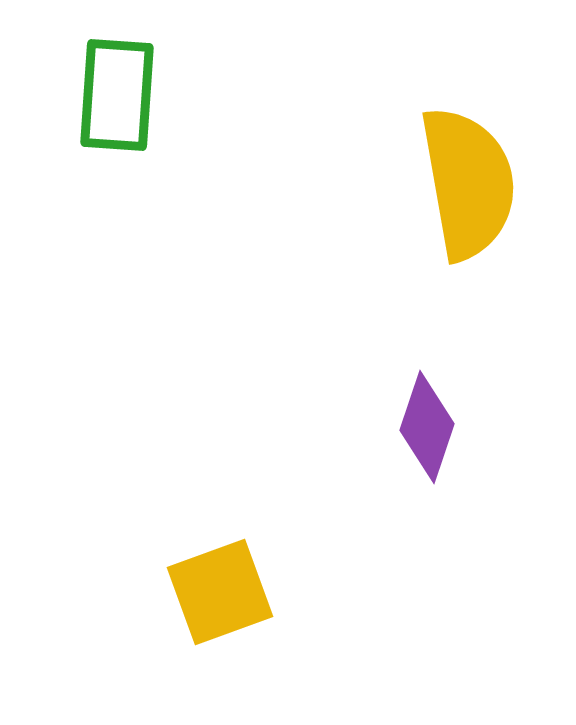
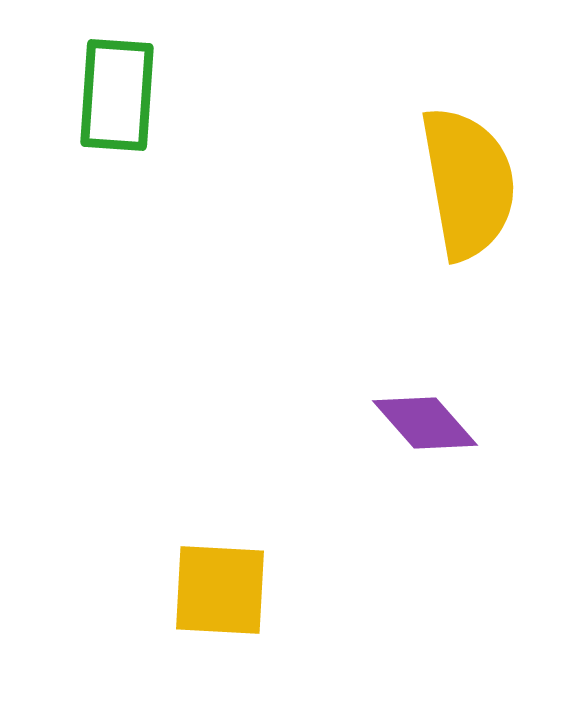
purple diamond: moved 2 px left, 4 px up; rotated 60 degrees counterclockwise
yellow square: moved 2 px up; rotated 23 degrees clockwise
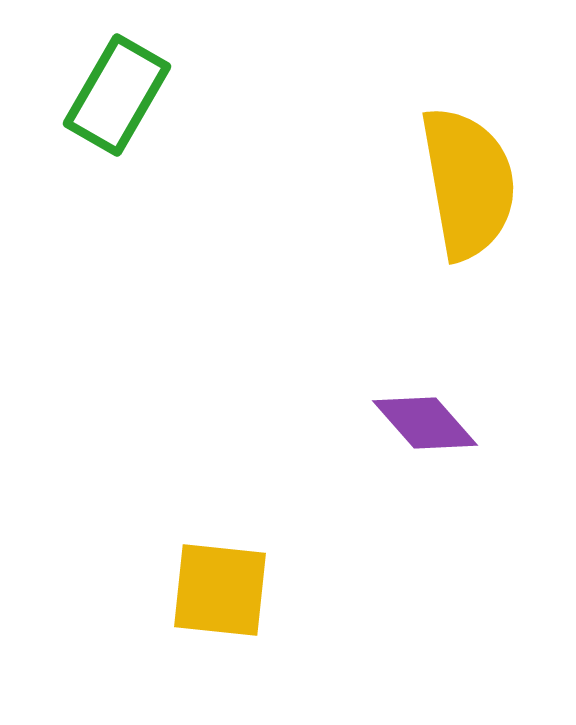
green rectangle: rotated 26 degrees clockwise
yellow square: rotated 3 degrees clockwise
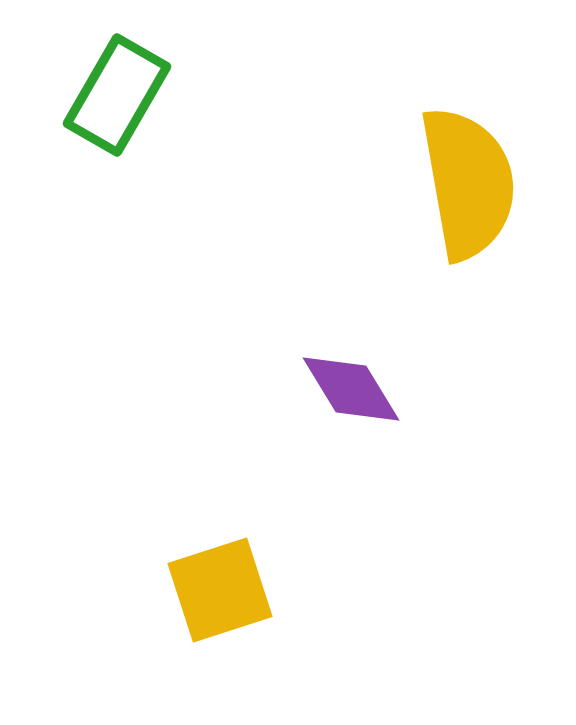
purple diamond: moved 74 px left, 34 px up; rotated 10 degrees clockwise
yellow square: rotated 24 degrees counterclockwise
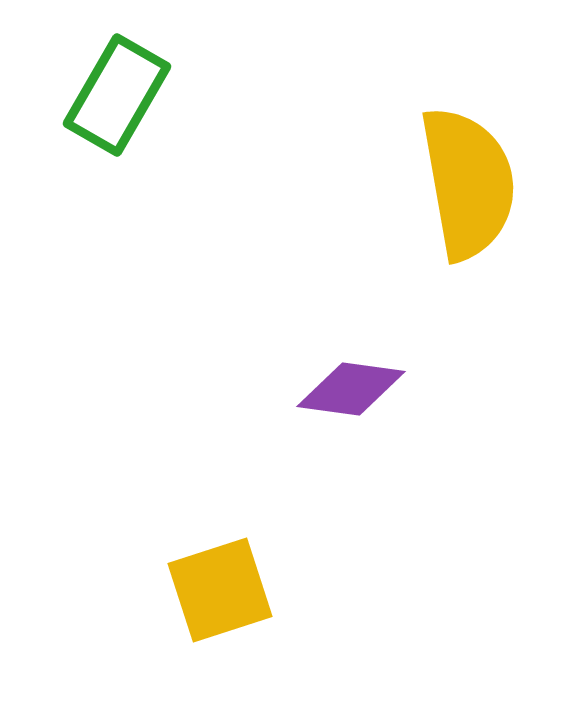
purple diamond: rotated 51 degrees counterclockwise
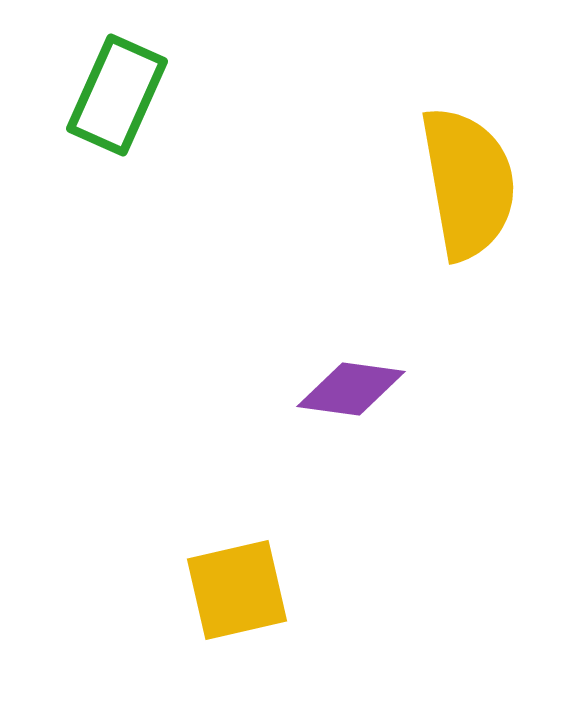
green rectangle: rotated 6 degrees counterclockwise
yellow square: moved 17 px right; rotated 5 degrees clockwise
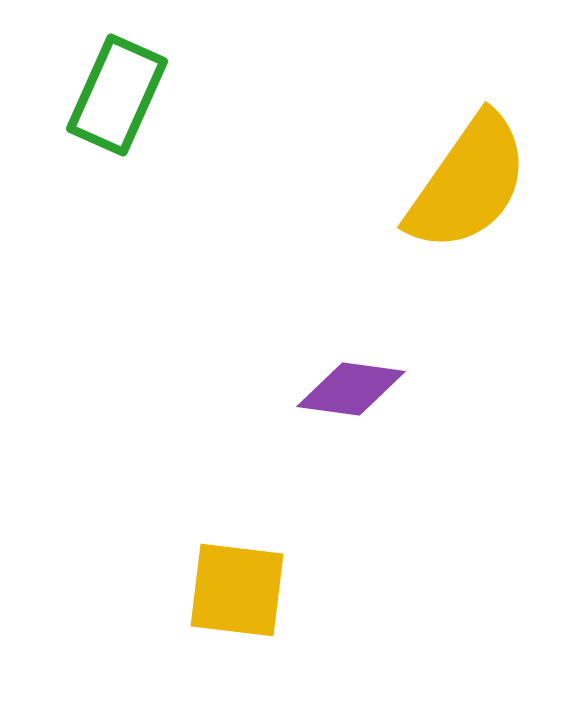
yellow semicircle: rotated 45 degrees clockwise
yellow square: rotated 20 degrees clockwise
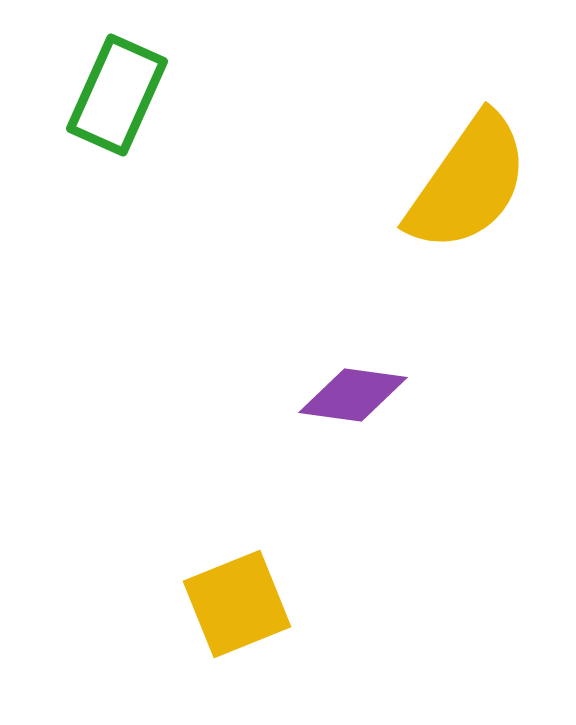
purple diamond: moved 2 px right, 6 px down
yellow square: moved 14 px down; rotated 29 degrees counterclockwise
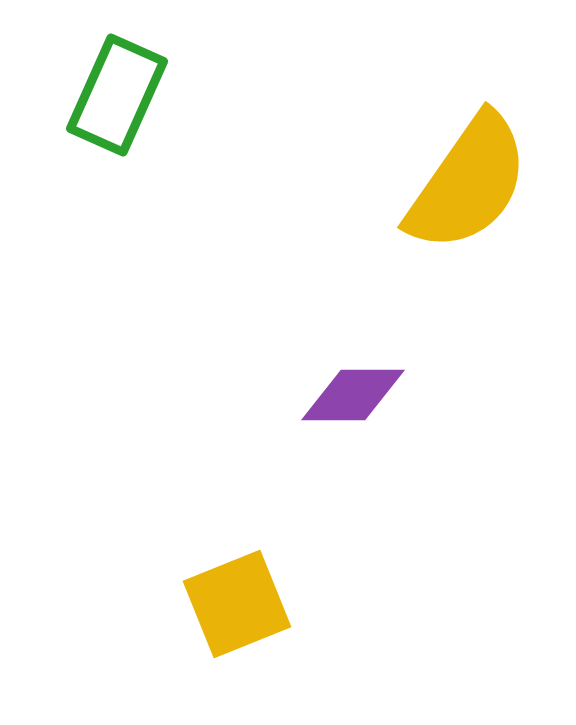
purple diamond: rotated 8 degrees counterclockwise
